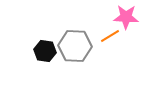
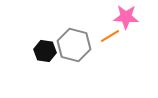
gray hexagon: moved 1 px left, 1 px up; rotated 12 degrees clockwise
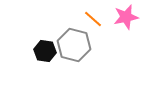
pink star: rotated 15 degrees counterclockwise
orange line: moved 17 px left, 17 px up; rotated 72 degrees clockwise
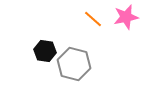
gray hexagon: moved 19 px down
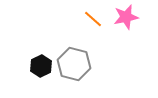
black hexagon: moved 4 px left, 15 px down; rotated 25 degrees clockwise
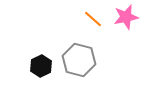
gray hexagon: moved 5 px right, 4 px up
